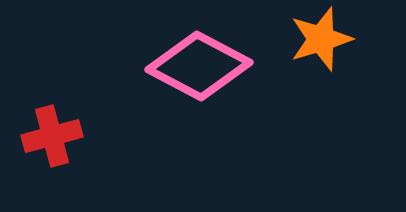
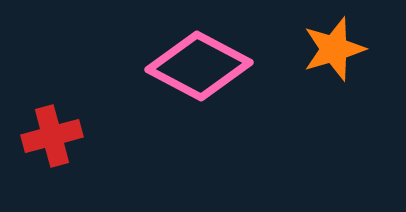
orange star: moved 13 px right, 10 px down
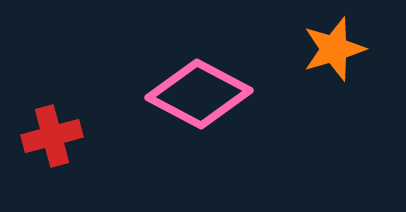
pink diamond: moved 28 px down
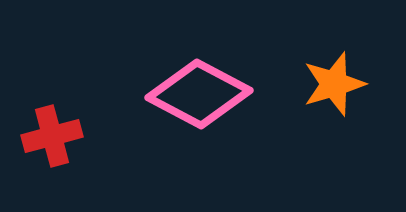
orange star: moved 35 px down
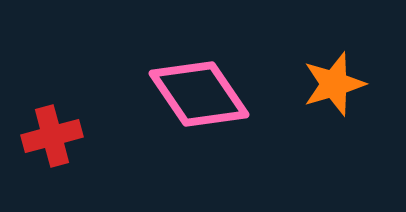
pink diamond: rotated 28 degrees clockwise
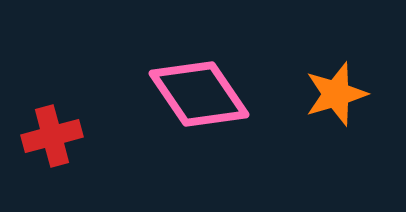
orange star: moved 2 px right, 10 px down
